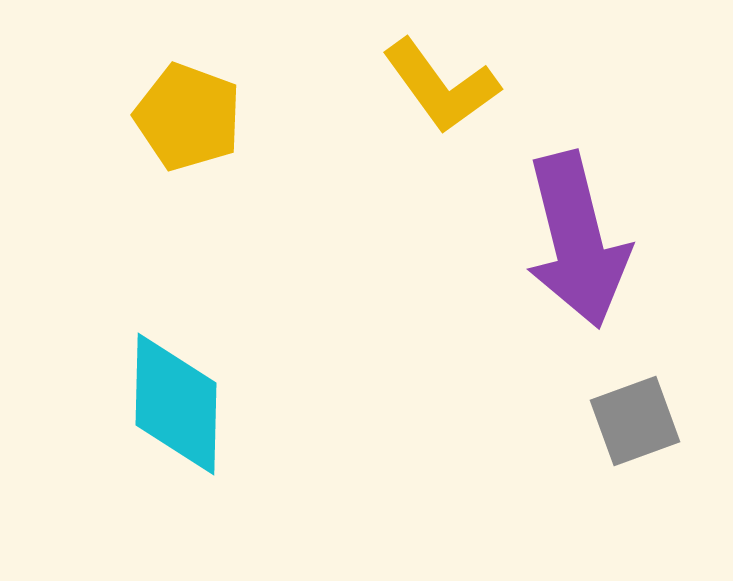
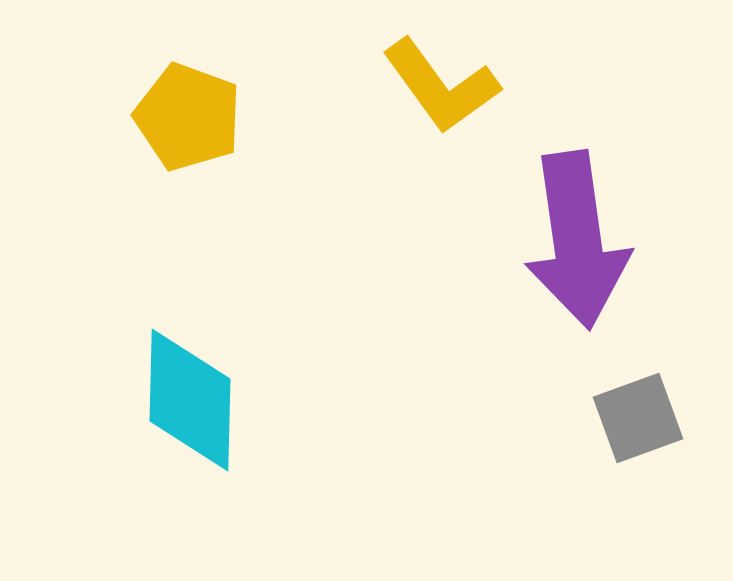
purple arrow: rotated 6 degrees clockwise
cyan diamond: moved 14 px right, 4 px up
gray square: moved 3 px right, 3 px up
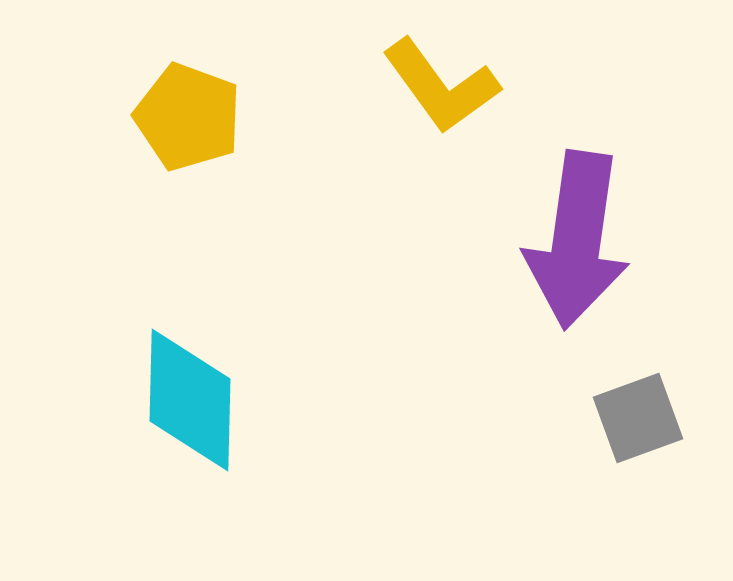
purple arrow: rotated 16 degrees clockwise
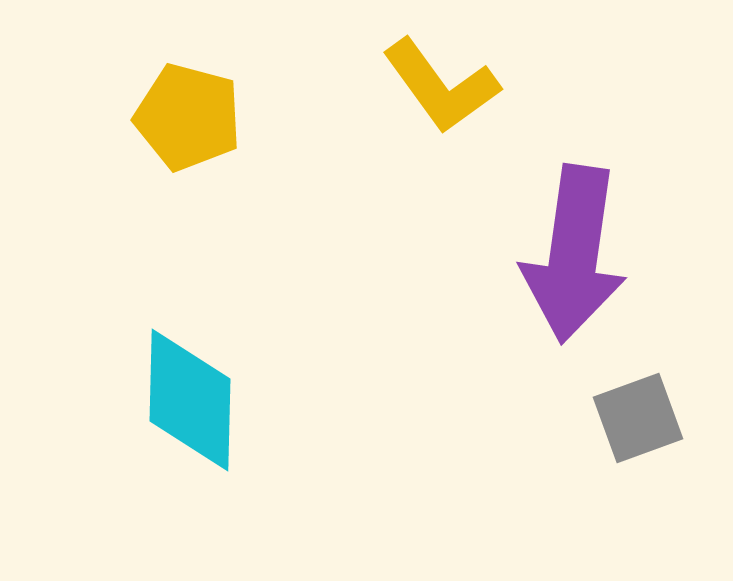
yellow pentagon: rotated 5 degrees counterclockwise
purple arrow: moved 3 px left, 14 px down
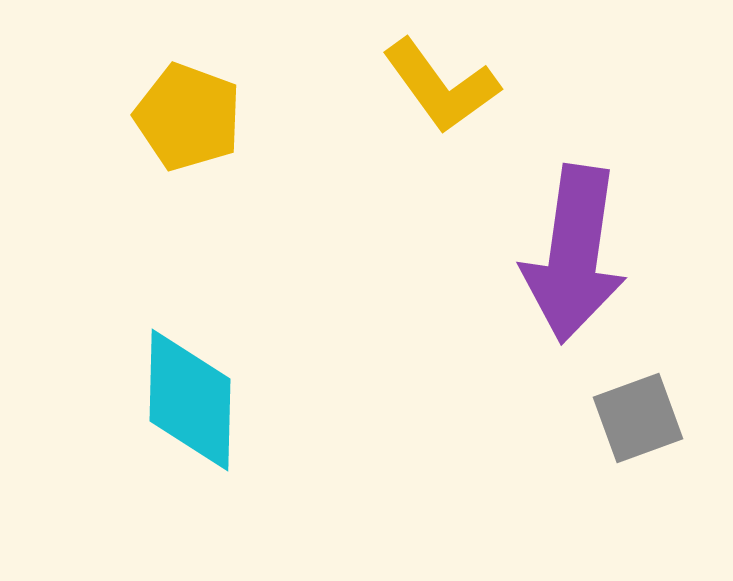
yellow pentagon: rotated 5 degrees clockwise
